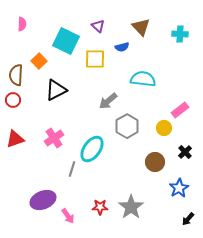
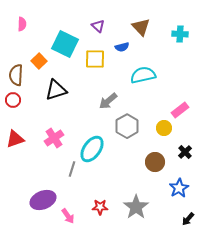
cyan square: moved 1 px left, 3 px down
cyan semicircle: moved 4 px up; rotated 20 degrees counterclockwise
black triangle: rotated 10 degrees clockwise
gray star: moved 5 px right
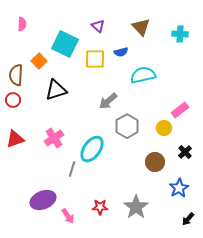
blue semicircle: moved 1 px left, 5 px down
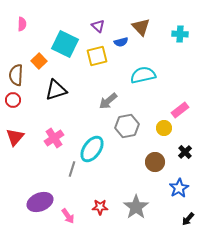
blue semicircle: moved 10 px up
yellow square: moved 2 px right, 3 px up; rotated 15 degrees counterclockwise
gray hexagon: rotated 20 degrees clockwise
red triangle: moved 2 px up; rotated 30 degrees counterclockwise
purple ellipse: moved 3 px left, 2 px down
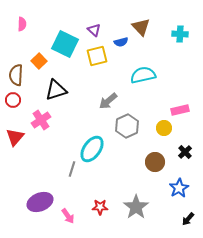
purple triangle: moved 4 px left, 4 px down
pink rectangle: rotated 24 degrees clockwise
gray hexagon: rotated 15 degrees counterclockwise
pink cross: moved 13 px left, 18 px up
